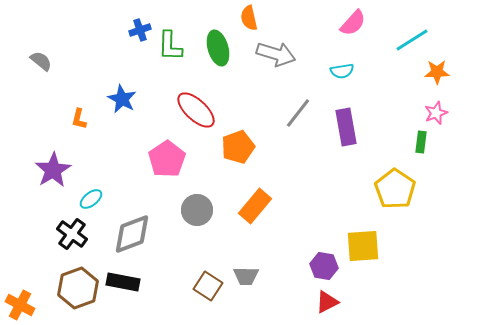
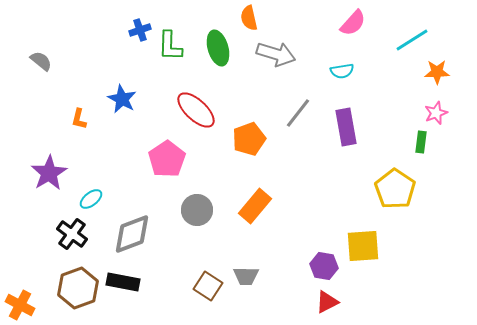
orange pentagon: moved 11 px right, 8 px up
purple star: moved 4 px left, 3 px down
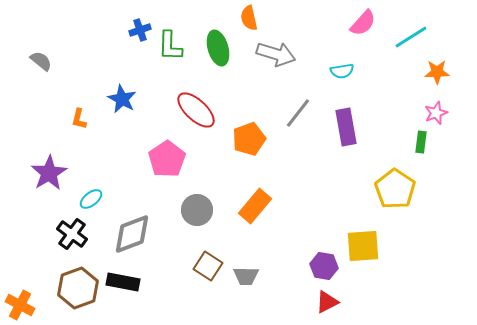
pink semicircle: moved 10 px right
cyan line: moved 1 px left, 3 px up
brown square: moved 20 px up
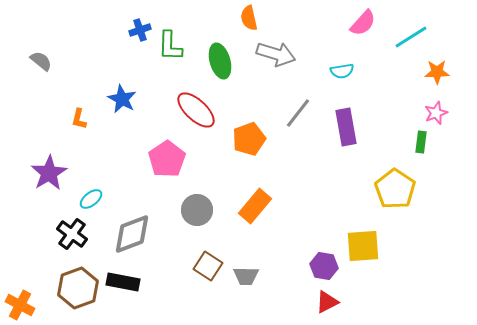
green ellipse: moved 2 px right, 13 px down
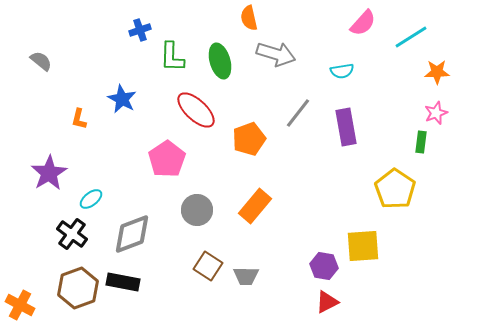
green L-shape: moved 2 px right, 11 px down
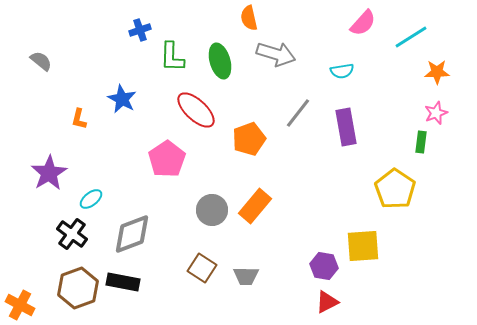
gray circle: moved 15 px right
brown square: moved 6 px left, 2 px down
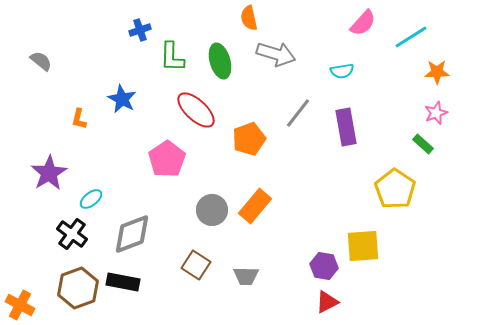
green rectangle: moved 2 px right, 2 px down; rotated 55 degrees counterclockwise
brown square: moved 6 px left, 3 px up
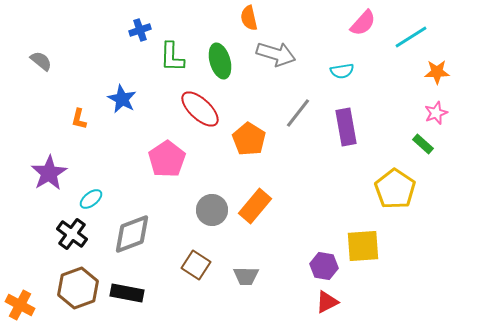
red ellipse: moved 4 px right, 1 px up
orange pentagon: rotated 20 degrees counterclockwise
black rectangle: moved 4 px right, 11 px down
